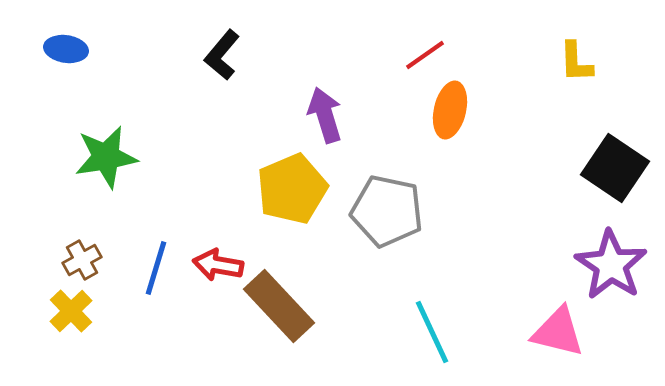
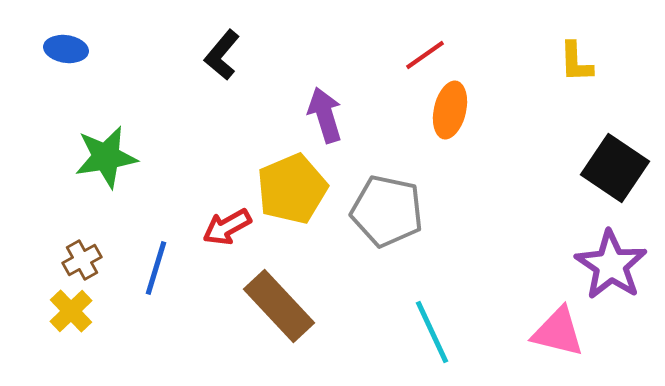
red arrow: moved 9 px right, 38 px up; rotated 39 degrees counterclockwise
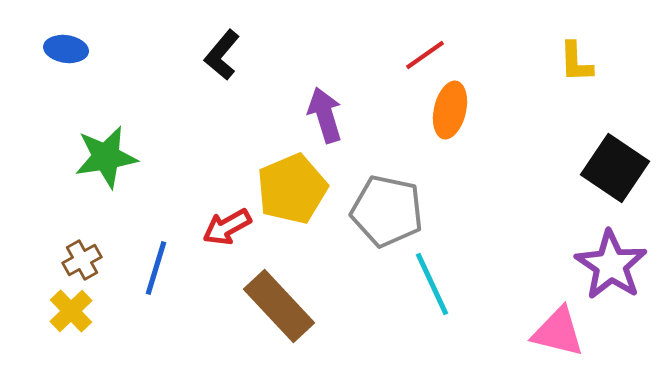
cyan line: moved 48 px up
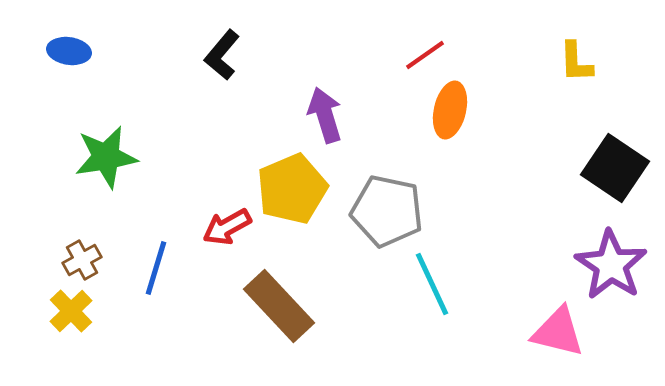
blue ellipse: moved 3 px right, 2 px down
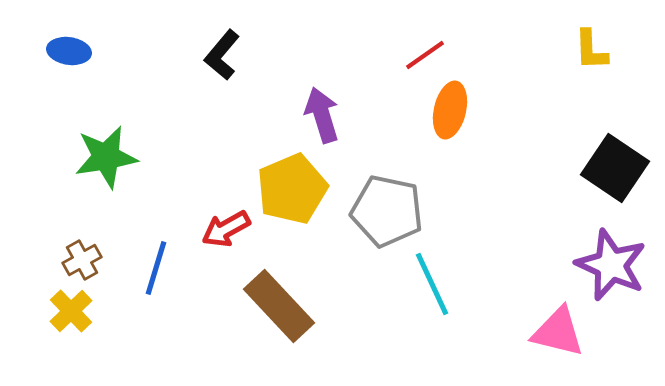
yellow L-shape: moved 15 px right, 12 px up
purple arrow: moved 3 px left
red arrow: moved 1 px left, 2 px down
purple star: rotated 10 degrees counterclockwise
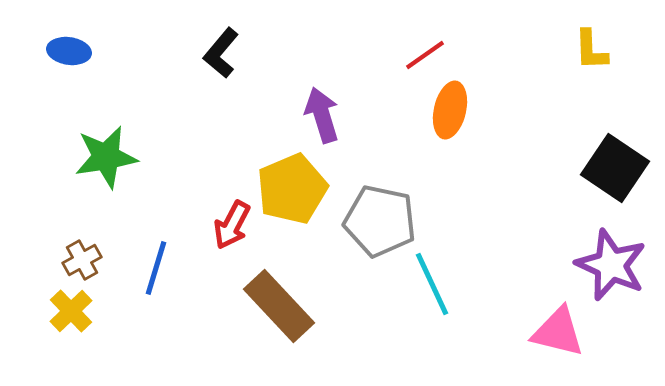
black L-shape: moved 1 px left, 2 px up
gray pentagon: moved 7 px left, 10 px down
red arrow: moved 6 px right, 4 px up; rotated 33 degrees counterclockwise
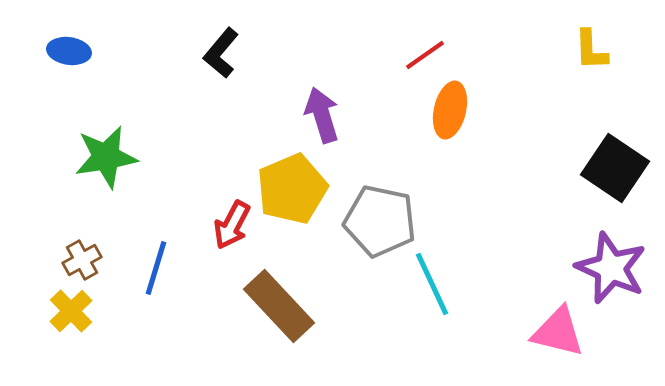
purple star: moved 3 px down
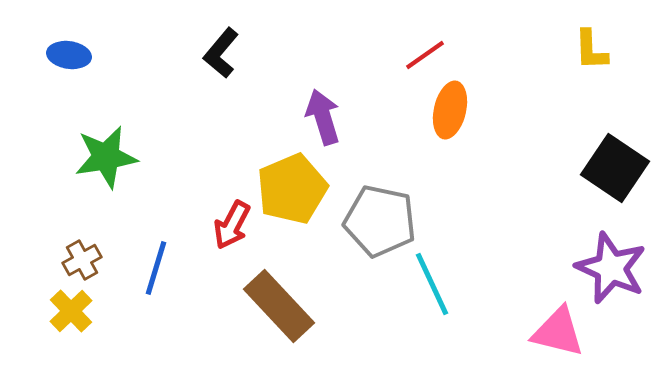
blue ellipse: moved 4 px down
purple arrow: moved 1 px right, 2 px down
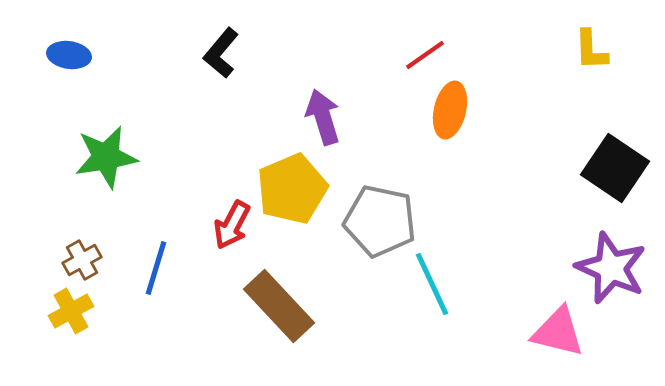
yellow cross: rotated 15 degrees clockwise
